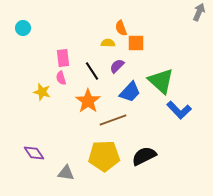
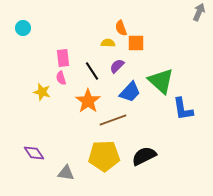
blue L-shape: moved 4 px right, 1 px up; rotated 35 degrees clockwise
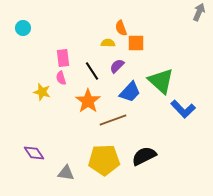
blue L-shape: rotated 35 degrees counterclockwise
yellow pentagon: moved 4 px down
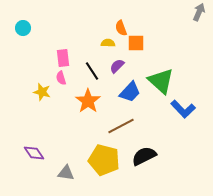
brown line: moved 8 px right, 6 px down; rotated 8 degrees counterclockwise
yellow pentagon: rotated 16 degrees clockwise
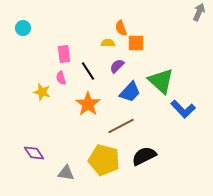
pink rectangle: moved 1 px right, 4 px up
black line: moved 4 px left
orange star: moved 3 px down
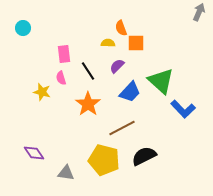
brown line: moved 1 px right, 2 px down
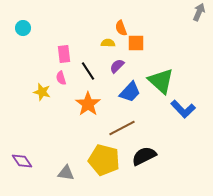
purple diamond: moved 12 px left, 8 px down
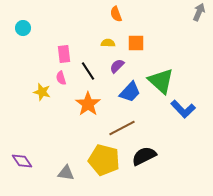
orange semicircle: moved 5 px left, 14 px up
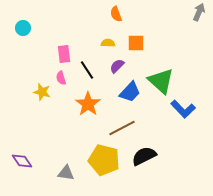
black line: moved 1 px left, 1 px up
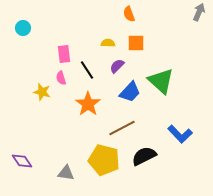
orange semicircle: moved 13 px right
blue L-shape: moved 3 px left, 25 px down
